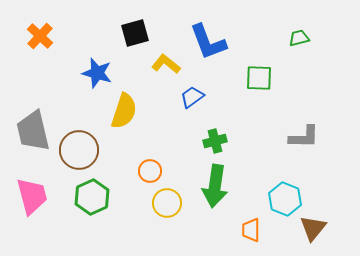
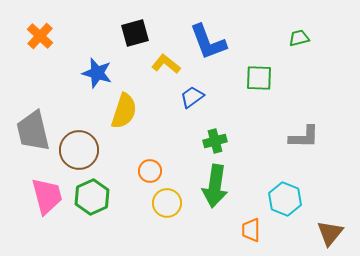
pink trapezoid: moved 15 px right
brown triangle: moved 17 px right, 5 px down
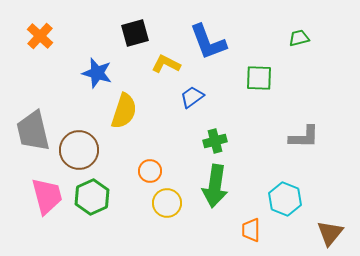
yellow L-shape: rotated 12 degrees counterclockwise
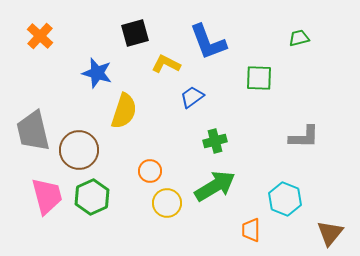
green arrow: rotated 129 degrees counterclockwise
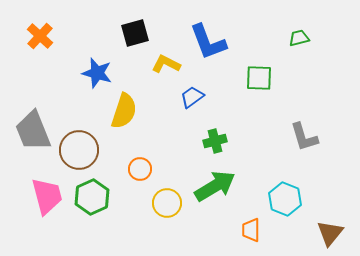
gray trapezoid: rotated 9 degrees counterclockwise
gray L-shape: rotated 72 degrees clockwise
orange circle: moved 10 px left, 2 px up
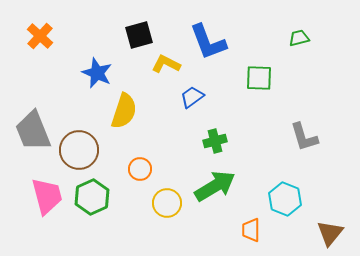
black square: moved 4 px right, 2 px down
blue star: rotated 8 degrees clockwise
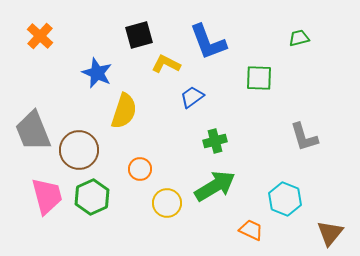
orange trapezoid: rotated 115 degrees clockwise
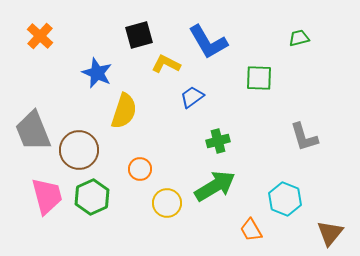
blue L-shape: rotated 9 degrees counterclockwise
green cross: moved 3 px right
orange trapezoid: rotated 145 degrees counterclockwise
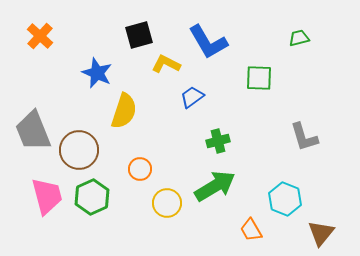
brown triangle: moved 9 px left
